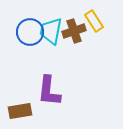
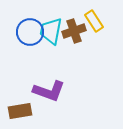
purple L-shape: rotated 76 degrees counterclockwise
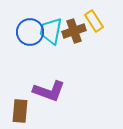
brown rectangle: rotated 75 degrees counterclockwise
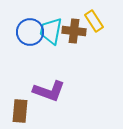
brown cross: rotated 25 degrees clockwise
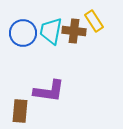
blue circle: moved 7 px left, 1 px down
purple L-shape: rotated 12 degrees counterclockwise
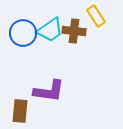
yellow rectangle: moved 2 px right, 5 px up
cyan trapezoid: moved 1 px left, 1 px up; rotated 136 degrees counterclockwise
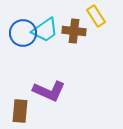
cyan trapezoid: moved 5 px left
purple L-shape: rotated 16 degrees clockwise
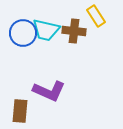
cyan trapezoid: moved 1 px right; rotated 48 degrees clockwise
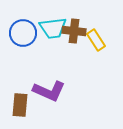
yellow rectangle: moved 24 px down
cyan trapezoid: moved 7 px right, 2 px up; rotated 20 degrees counterclockwise
brown rectangle: moved 6 px up
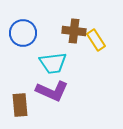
cyan trapezoid: moved 35 px down
purple L-shape: moved 3 px right
brown rectangle: rotated 10 degrees counterclockwise
